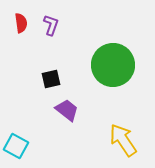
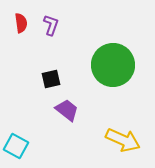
yellow arrow: rotated 148 degrees clockwise
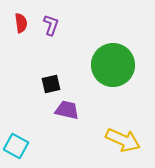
black square: moved 5 px down
purple trapezoid: rotated 25 degrees counterclockwise
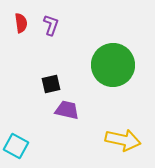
yellow arrow: rotated 12 degrees counterclockwise
